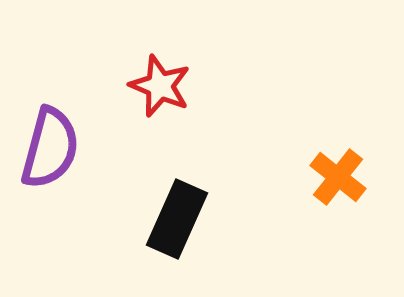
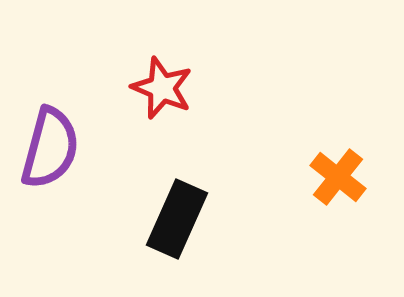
red star: moved 2 px right, 2 px down
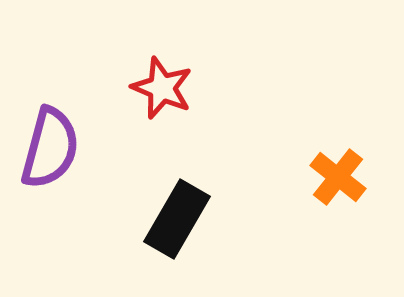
black rectangle: rotated 6 degrees clockwise
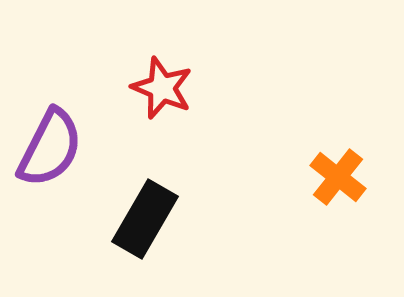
purple semicircle: rotated 12 degrees clockwise
black rectangle: moved 32 px left
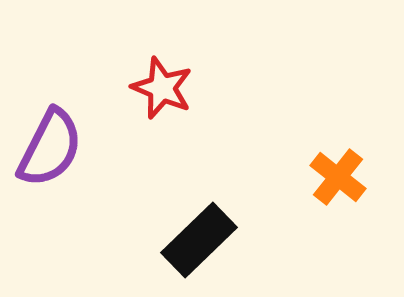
black rectangle: moved 54 px right, 21 px down; rotated 16 degrees clockwise
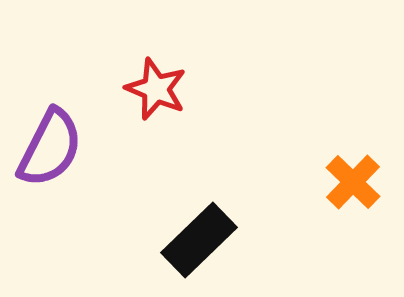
red star: moved 6 px left, 1 px down
orange cross: moved 15 px right, 5 px down; rotated 6 degrees clockwise
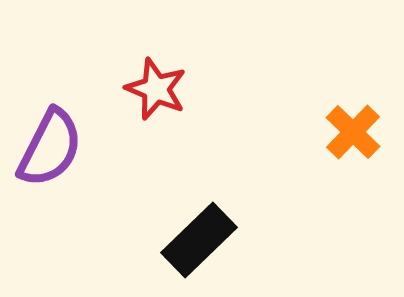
orange cross: moved 50 px up
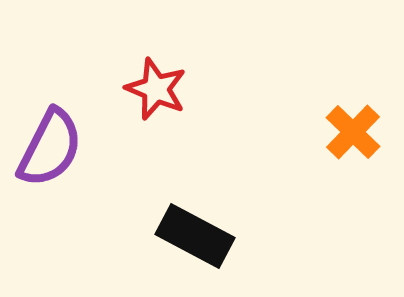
black rectangle: moved 4 px left, 4 px up; rotated 72 degrees clockwise
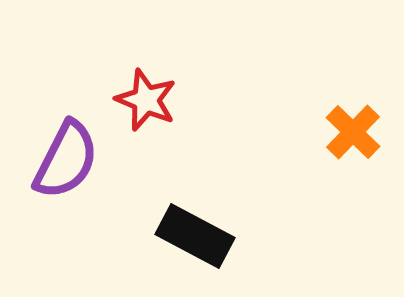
red star: moved 10 px left, 11 px down
purple semicircle: moved 16 px right, 12 px down
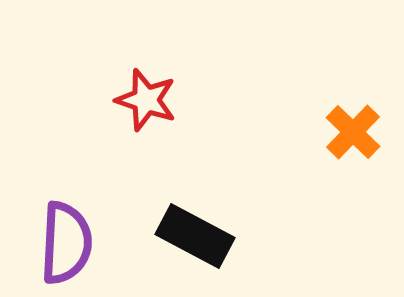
red star: rotated 4 degrees counterclockwise
purple semicircle: moved 83 px down; rotated 24 degrees counterclockwise
